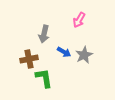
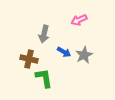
pink arrow: rotated 35 degrees clockwise
brown cross: rotated 24 degrees clockwise
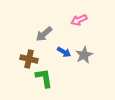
gray arrow: rotated 36 degrees clockwise
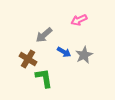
gray arrow: moved 1 px down
brown cross: moved 1 px left; rotated 18 degrees clockwise
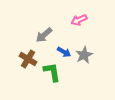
green L-shape: moved 8 px right, 6 px up
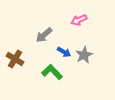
brown cross: moved 13 px left
green L-shape: rotated 35 degrees counterclockwise
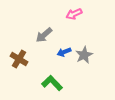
pink arrow: moved 5 px left, 6 px up
blue arrow: rotated 128 degrees clockwise
brown cross: moved 4 px right
green L-shape: moved 11 px down
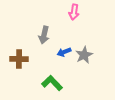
pink arrow: moved 2 px up; rotated 56 degrees counterclockwise
gray arrow: rotated 36 degrees counterclockwise
brown cross: rotated 30 degrees counterclockwise
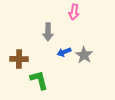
gray arrow: moved 4 px right, 3 px up; rotated 12 degrees counterclockwise
gray star: rotated 12 degrees counterclockwise
green L-shape: moved 13 px left, 3 px up; rotated 30 degrees clockwise
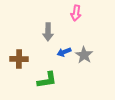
pink arrow: moved 2 px right, 1 px down
green L-shape: moved 8 px right; rotated 95 degrees clockwise
